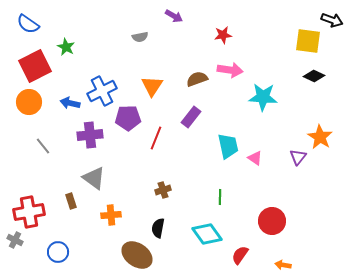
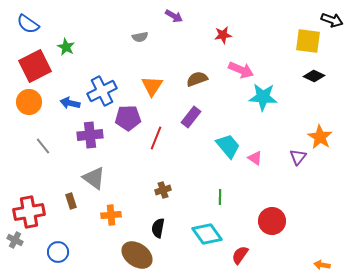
pink arrow: moved 11 px right; rotated 15 degrees clockwise
cyan trapezoid: rotated 28 degrees counterclockwise
orange arrow: moved 39 px right
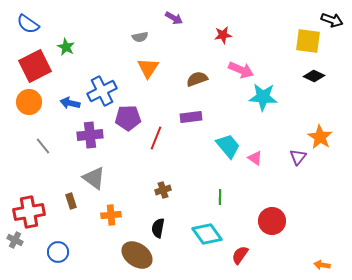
purple arrow: moved 2 px down
orange triangle: moved 4 px left, 18 px up
purple rectangle: rotated 45 degrees clockwise
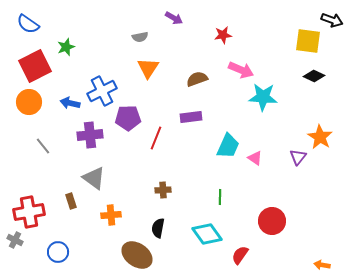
green star: rotated 24 degrees clockwise
cyan trapezoid: rotated 64 degrees clockwise
brown cross: rotated 14 degrees clockwise
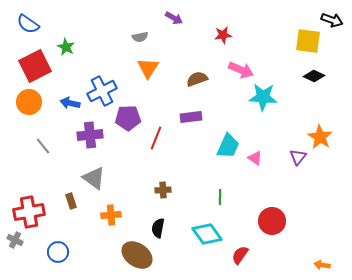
green star: rotated 24 degrees counterclockwise
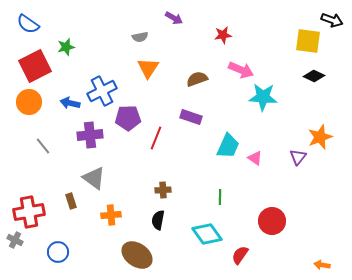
green star: rotated 30 degrees clockwise
purple rectangle: rotated 25 degrees clockwise
orange star: rotated 20 degrees clockwise
black semicircle: moved 8 px up
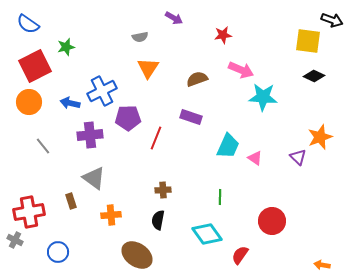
purple triangle: rotated 24 degrees counterclockwise
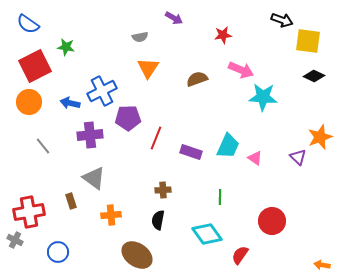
black arrow: moved 50 px left
green star: rotated 24 degrees clockwise
purple rectangle: moved 35 px down
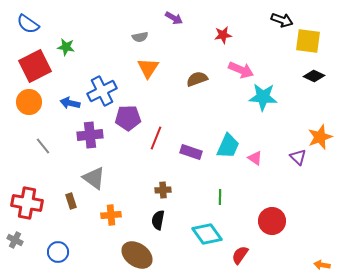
red cross: moved 2 px left, 9 px up; rotated 20 degrees clockwise
